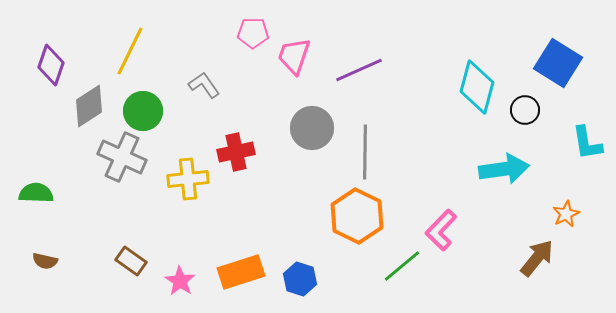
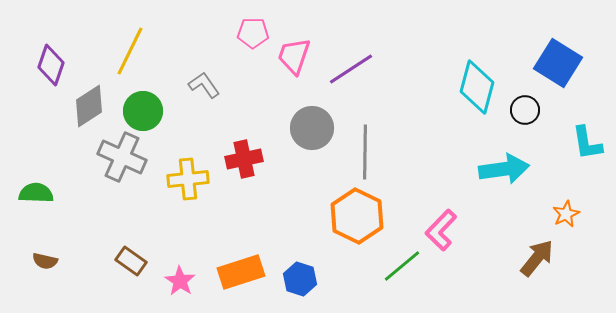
purple line: moved 8 px left, 1 px up; rotated 9 degrees counterclockwise
red cross: moved 8 px right, 7 px down
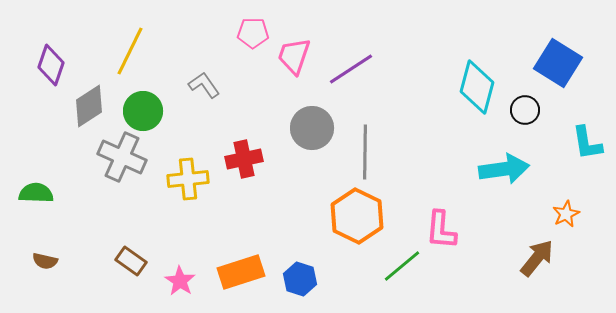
pink L-shape: rotated 39 degrees counterclockwise
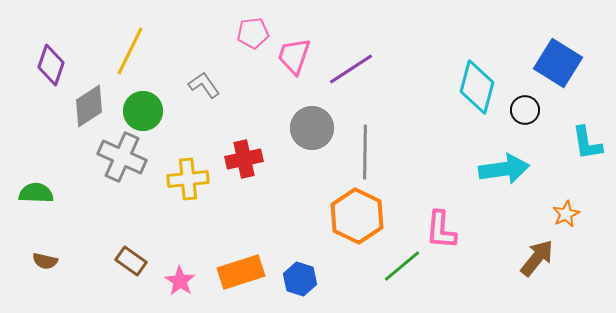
pink pentagon: rotated 8 degrees counterclockwise
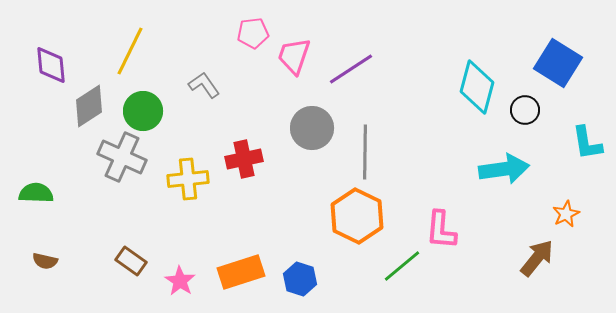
purple diamond: rotated 24 degrees counterclockwise
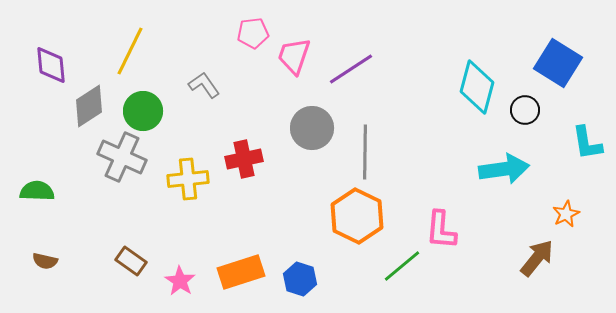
green semicircle: moved 1 px right, 2 px up
